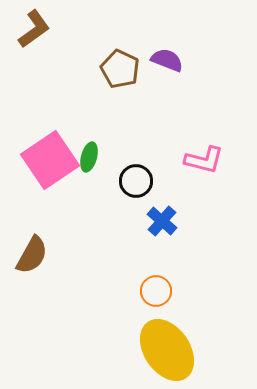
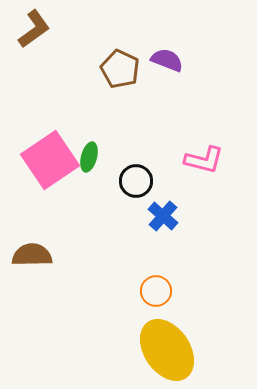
blue cross: moved 1 px right, 5 px up
brown semicircle: rotated 120 degrees counterclockwise
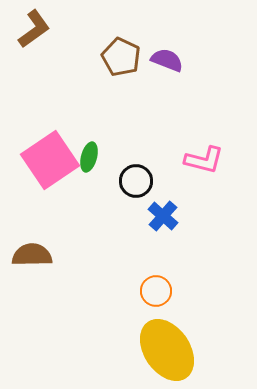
brown pentagon: moved 1 px right, 12 px up
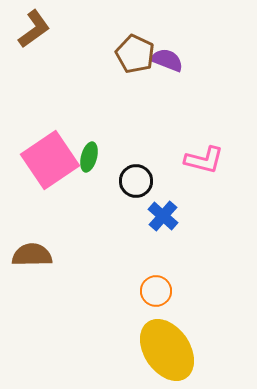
brown pentagon: moved 14 px right, 3 px up
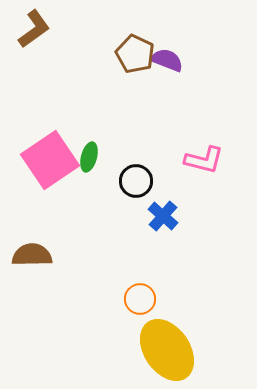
orange circle: moved 16 px left, 8 px down
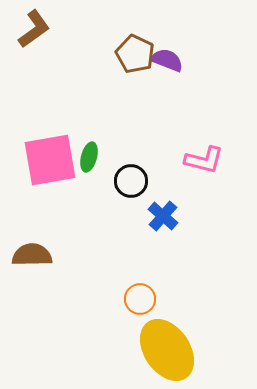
pink square: rotated 24 degrees clockwise
black circle: moved 5 px left
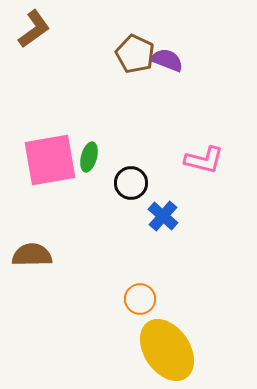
black circle: moved 2 px down
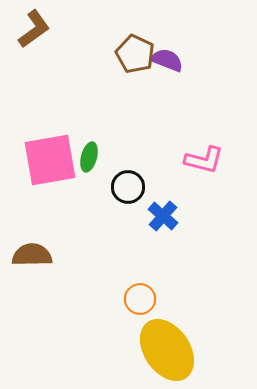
black circle: moved 3 px left, 4 px down
